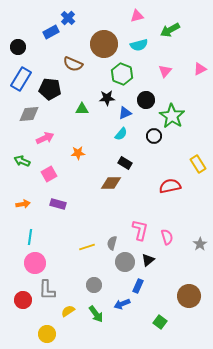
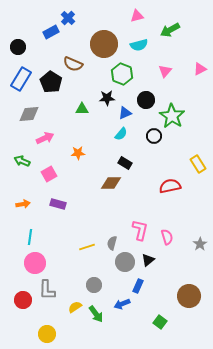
black pentagon at (50, 89): moved 1 px right, 7 px up; rotated 25 degrees clockwise
yellow semicircle at (68, 311): moved 7 px right, 4 px up
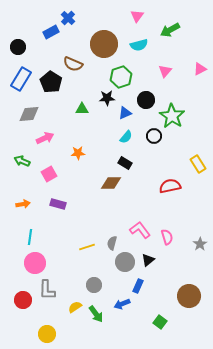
pink triangle at (137, 16): rotated 40 degrees counterclockwise
green hexagon at (122, 74): moved 1 px left, 3 px down; rotated 20 degrees clockwise
cyan semicircle at (121, 134): moved 5 px right, 3 px down
pink L-shape at (140, 230): rotated 50 degrees counterclockwise
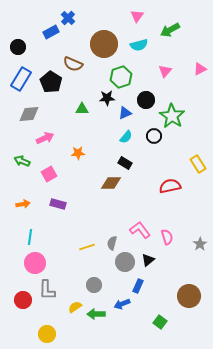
green arrow at (96, 314): rotated 126 degrees clockwise
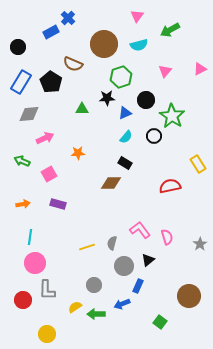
blue rectangle at (21, 79): moved 3 px down
gray circle at (125, 262): moved 1 px left, 4 px down
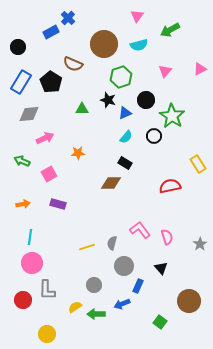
black star at (107, 98): moved 1 px right, 2 px down; rotated 21 degrees clockwise
black triangle at (148, 260): moved 13 px right, 8 px down; rotated 32 degrees counterclockwise
pink circle at (35, 263): moved 3 px left
brown circle at (189, 296): moved 5 px down
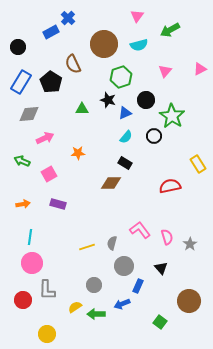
brown semicircle at (73, 64): rotated 42 degrees clockwise
gray star at (200, 244): moved 10 px left
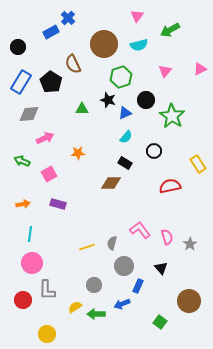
black circle at (154, 136): moved 15 px down
cyan line at (30, 237): moved 3 px up
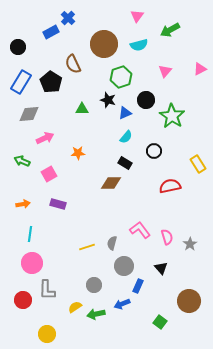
green arrow at (96, 314): rotated 12 degrees counterclockwise
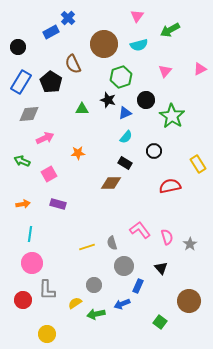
gray semicircle at (112, 243): rotated 32 degrees counterclockwise
yellow semicircle at (75, 307): moved 4 px up
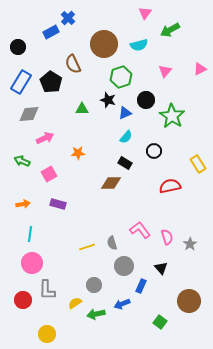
pink triangle at (137, 16): moved 8 px right, 3 px up
blue rectangle at (138, 286): moved 3 px right
